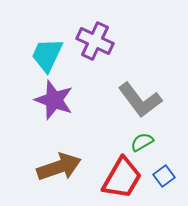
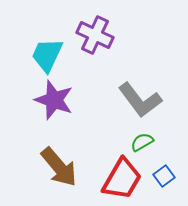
purple cross: moved 6 px up
brown arrow: rotated 69 degrees clockwise
red trapezoid: moved 1 px down
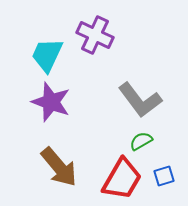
purple star: moved 3 px left, 2 px down
green semicircle: moved 1 px left, 1 px up
blue square: rotated 20 degrees clockwise
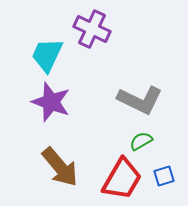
purple cross: moved 3 px left, 6 px up
gray L-shape: rotated 27 degrees counterclockwise
brown arrow: moved 1 px right
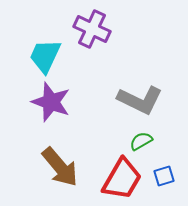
cyan trapezoid: moved 2 px left, 1 px down
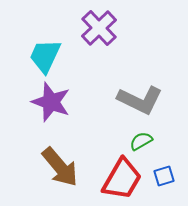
purple cross: moved 7 px right, 1 px up; rotated 21 degrees clockwise
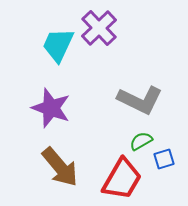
cyan trapezoid: moved 13 px right, 11 px up
purple star: moved 6 px down
blue square: moved 17 px up
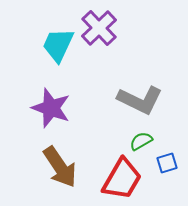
blue square: moved 3 px right, 4 px down
brown arrow: rotated 6 degrees clockwise
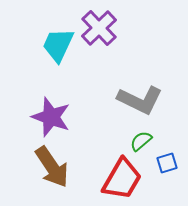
purple star: moved 9 px down
green semicircle: rotated 10 degrees counterclockwise
brown arrow: moved 8 px left
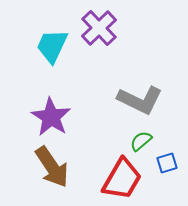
cyan trapezoid: moved 6 px left, 1 px down
purple star: rotated 12 degrees clockwise
